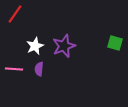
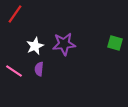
purple star: moved 2 px up; rotated 15 degrees clockwise
pink line: moved 2 px down; rotated 30 degrees clockwise
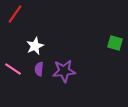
purple star: moved 27 px down
pink line: moved 1 px left, 2 px up
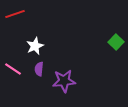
red line: rotated 36 degrees clockwise
green square: moved 1 px right, 1 px up; rotated 28 degrees clockwise
purple star: moved 10 px down
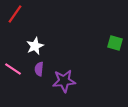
red line: rotated 36 degrees counterclockwise
green square: moved 1 px left, 1 px down; rotated 28 degrees counterclockwise
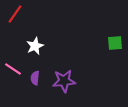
green square: rotated 21 degrees counterclockwise
purple semicircle: moved 4 px left, 9 px down
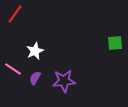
white star: moved 5 px down
purple semicircle: rotated 24 degrees clockwise
